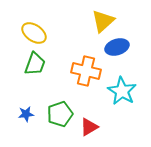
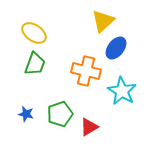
blue ellipse: moved 1 px left, 1 px down; rotated 35 degrees counterclockwise
blue star: rotated 21 degrees clockwise
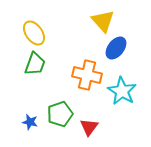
yellow triangle: rotated 30 degrees counterclockwise
yellow ellipse: rotated 20 degrees clockwise
orange cross: moved 1 px right, 4 px down
blue star: moved 4 px right, 8 px down
red triangle: rotated 24 degrees counterclockwise
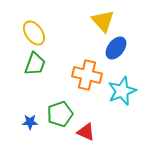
cyan star: rotated 20 degrees clockwise
blue star: rotated 14 degrees counterclockwise
red triangle: moved 3 px left, 5 px down; rotated 42 degrees counterclockwise
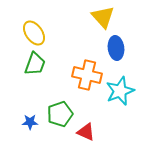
yellow triangle: moved 4 px up
blue ellipse: rotated 45 degrees counterclockwise
cyan star: moved 2 px left
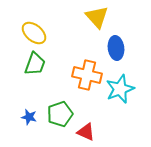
yellow triangle: moved 6 px left
yellow ellipse: rotated 15 degrees counterclockwise
cyan star: moved 2 px up
blue star: moved 1 px left, 5 px up; rotated 14 degrees clockwise
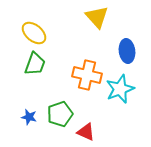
blue ellipse: moved 11 px right, 3 px down
